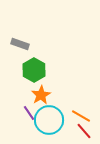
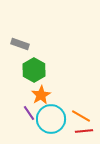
cyan circle: moved 2 px right, 1 px up
red line: rotated 54 degrees counterclockwise
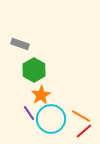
red line: rotated 36 degrees counterclockwise
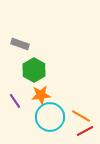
orange star: rotated 24 degrees clockwise
purple line: moved 14 px left, 12 px up
cyan circle: moved 1 px left, 2 px up
red line: moved 1 px right; rotated 12 degrees clockwise
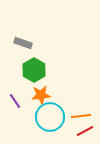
gray rectangle: moved 3 px right, 1 px up
orange line: rotated 36 degrees counterclockwise
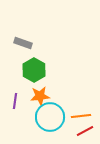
orange star: moved 1 px left, 1 px down
purple line: rotated 42 degrees clockwise
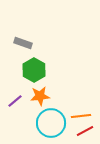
purple line: rotated 42 degrees clockwise
cyan circle: moved 1 px right, 6 px down
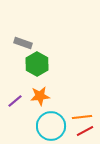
green hexagon: moved 3 px right, 6 px up
orange line: moved 1 px right, 1 px down
cyan circle: moved 3 px down
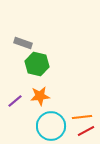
green hexagon: rotated 15 degrees counterclockwise
red line: moved 1 px right
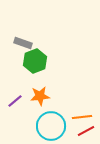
green hexagon: moved 2 px left, 3 px up; rotated 25 degrees clockwise
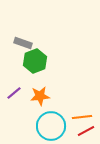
purple line: moved 1 px left, 8 px up
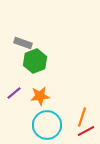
orange line: rotated 66 degrees counterclockwise
cyan circle: moved 4 px left, 1 px up
